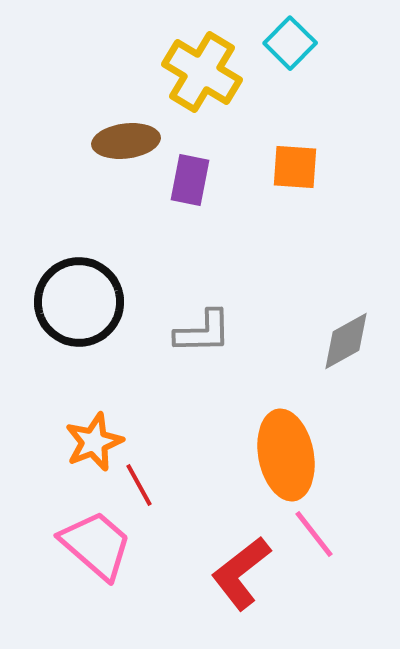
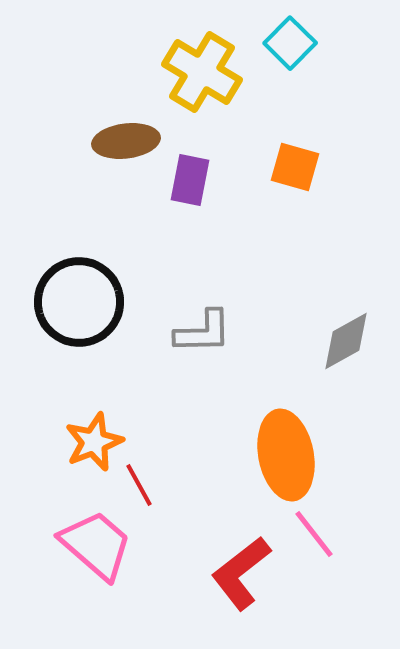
orange square: rotated 12 degrees clockwise
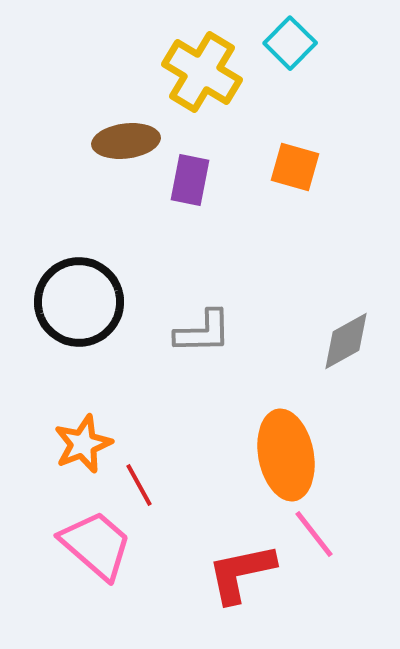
orange star: moved 11 px left, 2 px down
red L-shape: rotated 26 degrees clockwise
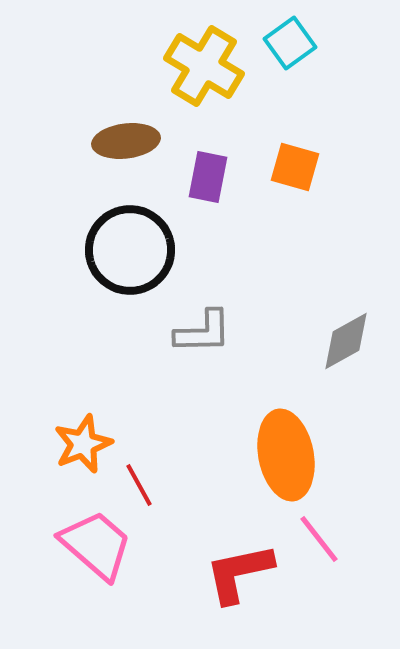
cyan square: rotated 9 degrees clockwise
yellow cross: moved 2 px right, 6 px up
purple rectangle: moved 18 px right, 3 px up
black circle: moved 51 px right, 52 px up
pink line: moved 5 px right, 5 px down
red L-shape: moved 2 px left
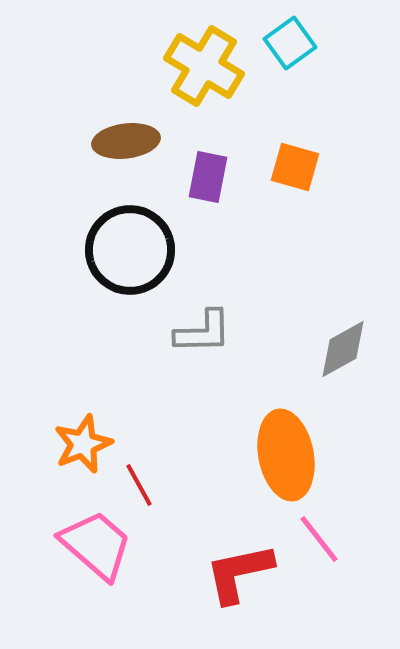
gray diamond: moved 3 px left, 8 px down
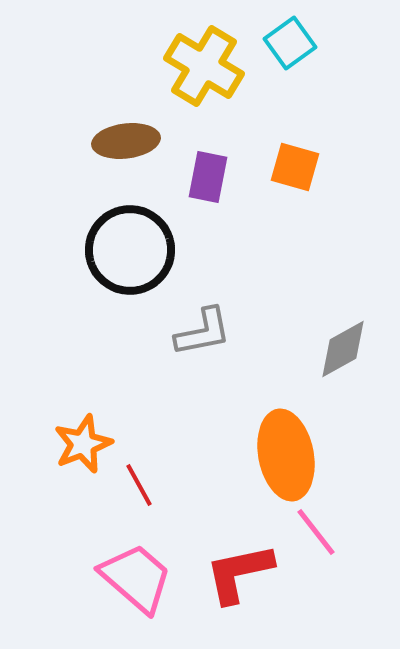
gray L-shape: rotated 10 degrees counterclockwise
pink line: moved 3 px left, 7 px up
pink trapezoid: moved 40 px right, 33 px down
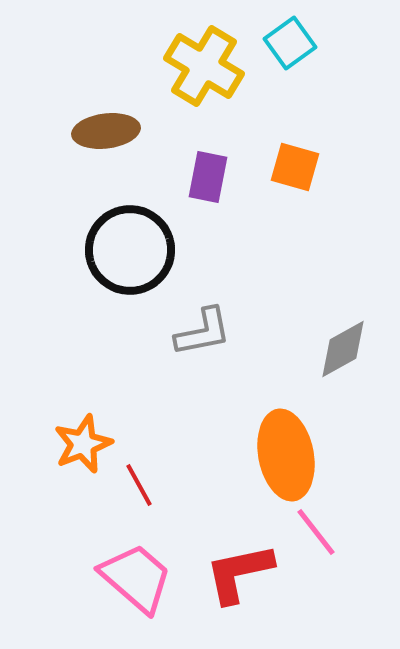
brown ellipse: moved 20 px left, 10 px up
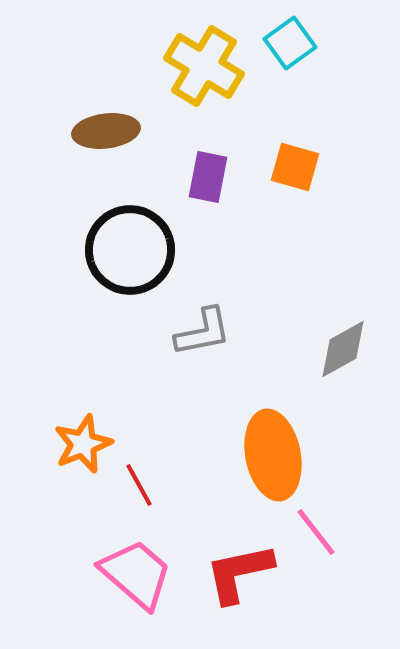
orange ellipse: moved 13 px left
pink trapezoid: moved 4 px up
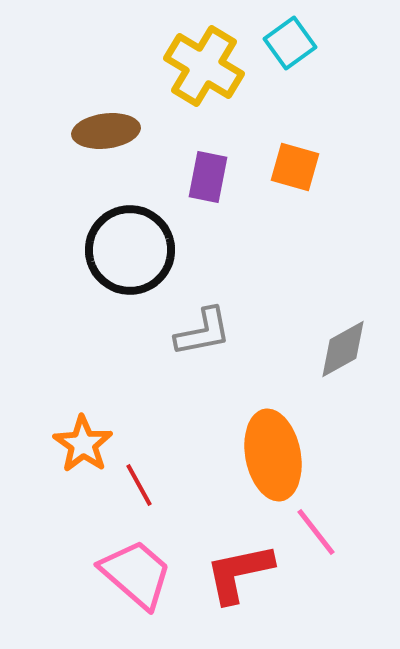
orange star: rotated 16 degrees counterclockwise
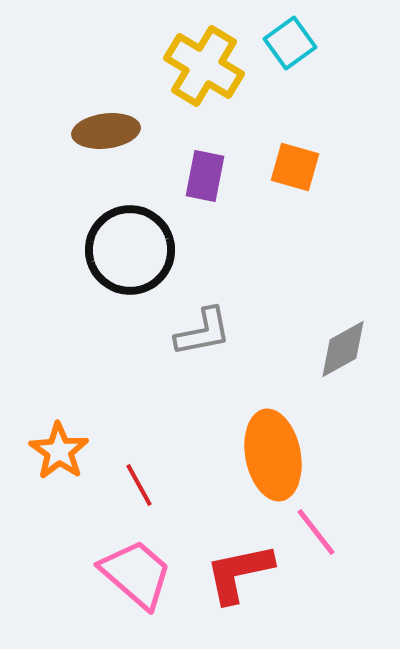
purple rectangle: moved 3 px left, 1 px up
orange star: moved 24 px left, 7 px down
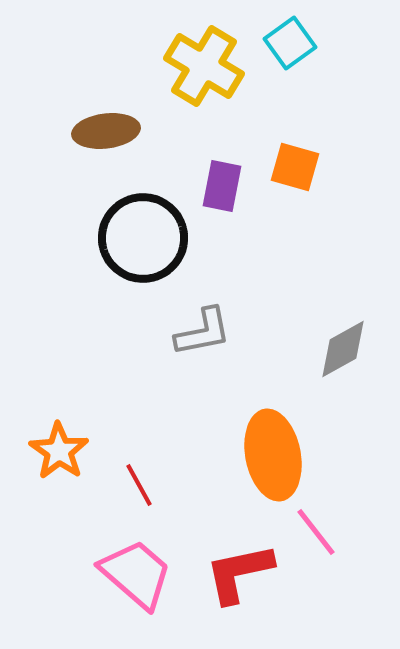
purple rectangle: moved 17 px right, 10 px down
black circle: moved 13 px right, 12 px up
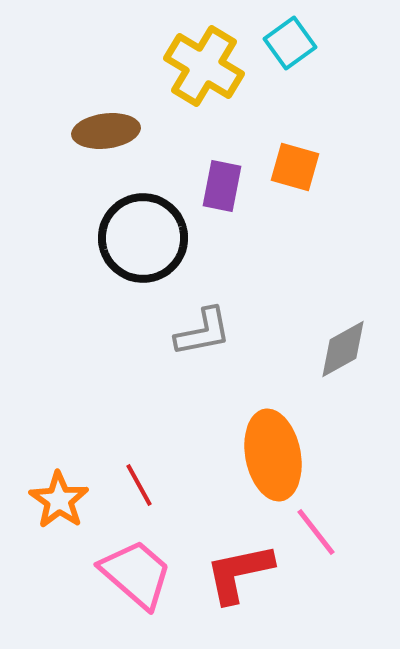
orange star: moved 49 px down
